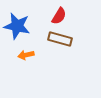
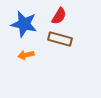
blue star: moved 7 px right, 2 px up
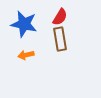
red semicircle: moved 1 px right, 1 px down
brown rectangle: rotated 65 degrees clockwise
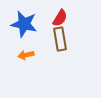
red semicircle: moved 1 px down
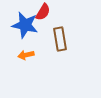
red semicircle: moved 17 px left, 6 px up
blue star: moved 1 px right, 1 px down
